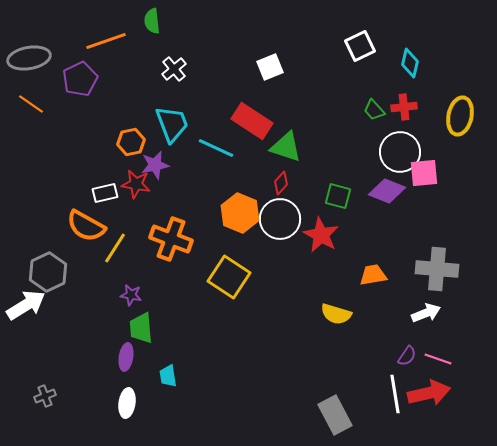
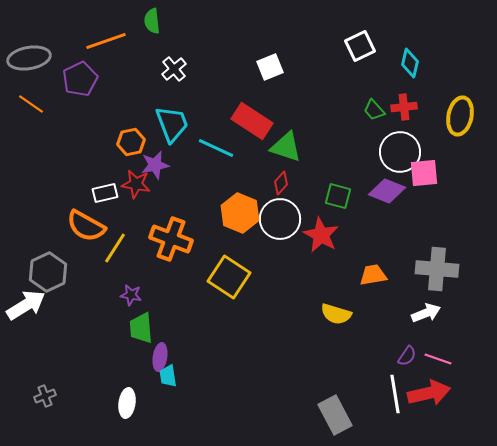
purple ellipse at (126, 357): moved 34 px right
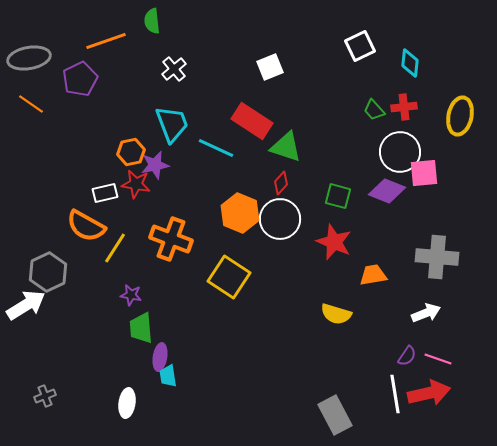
cyan diamond at (410, 63): rotated 8 degrees counterclockwise
orange hexagon at (131, 142): moved 10 px down
red star at (321, 235): moved 13 px right, 7 px down; rotated 6 degrees counterclockwise
gray cross at (437, 269): moved 12 px up
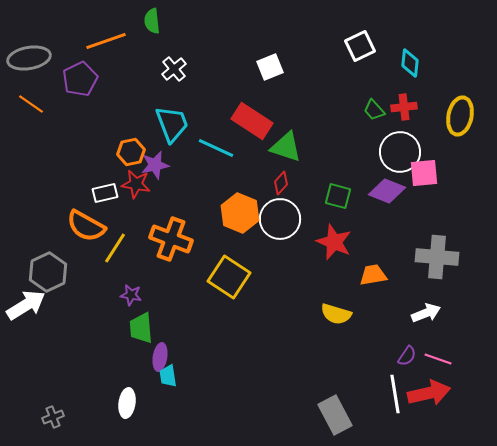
gray cross at (45, 396): moved 8 px right, 21 px down
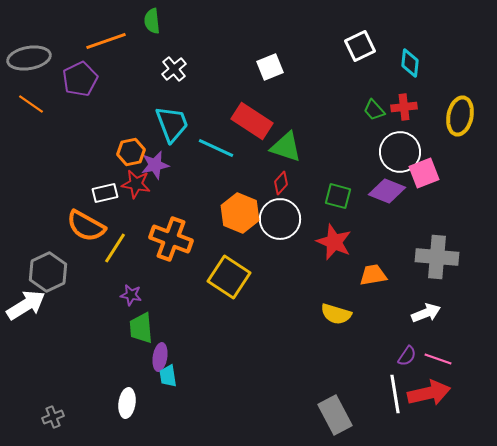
pink square at (424, 173): rotated 16 degrees counterclockwise
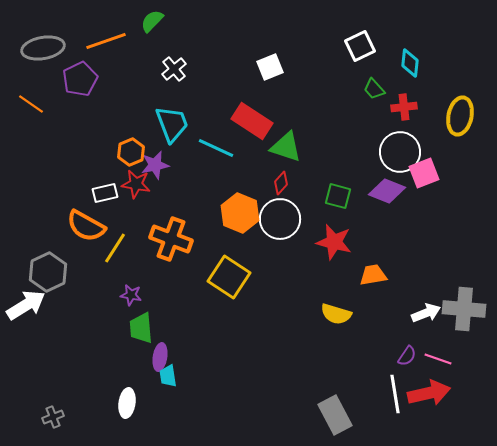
green semicircle at (152, 21): rotated 50 degrees clockwise
gray ellipse at (29, 58): moved 14 px right, 10 px up
green trapezoid at (374, 110): moved 21 px up
orange hexagon at (131, 152): rotated 12 degrees counterclockwise
red star at (334, 242): rotated 9 degrees counterclockwise
gray cross at (437, 257): moved 27 px right, 52 px down
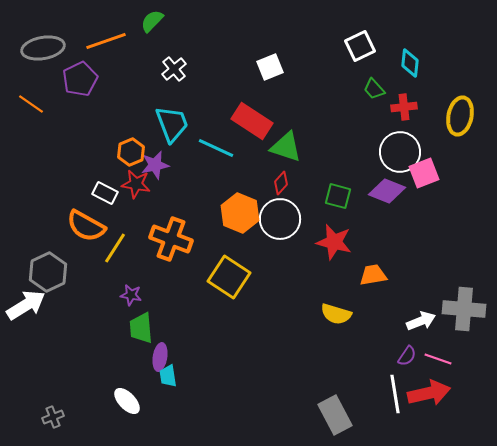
white rectangle at (105, 193): rotated 40 degrees clockwise
white arrow at (426, 313): moved 5 px left, 8 px down
white ellipse at (127, 403): moved 2 px up; rotated 52 degrees counterclockwise
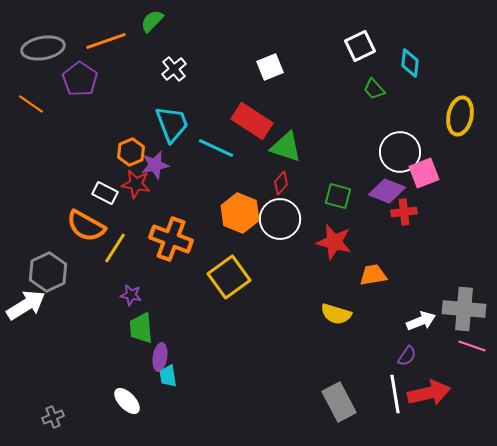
purple pentagon at (80, 79): rotated 12 degrees counterclockwise
red cross at (404, 107): moved 105 px down
yellow square at (229, 277): rotated 21 degrees clockwise
pink line at (438, 359): moved 34 px right, 13 px up
gray rectangle at (335, 415): moved 4 px right, 13 px up
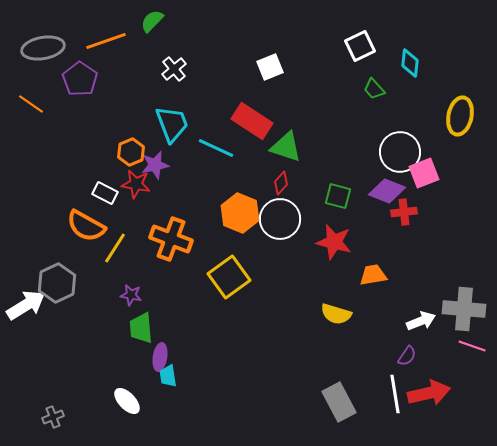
gray hexagon at (48, 272): moved 9 px right, 11 px down
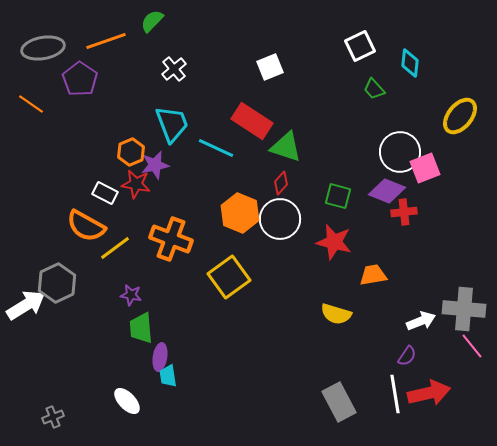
yellow ellipse at (460, 116): rotated 27 degrees clockwise
pink square at (424, 173): moved 1 px right, 5 px up
yellow line at (115, 248): rotated 20 degrees clockwise
pink line at (472, 346): rotated 32 degrees clockwise
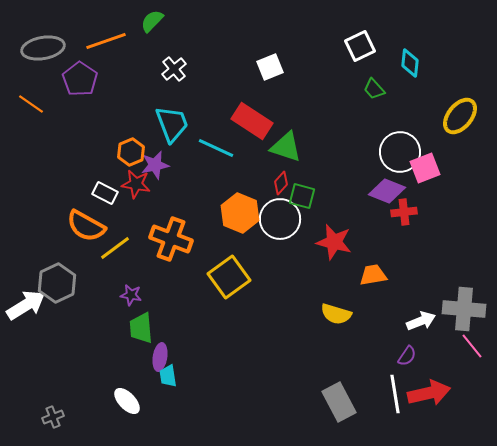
green square at (338, 196): moved 36 px left
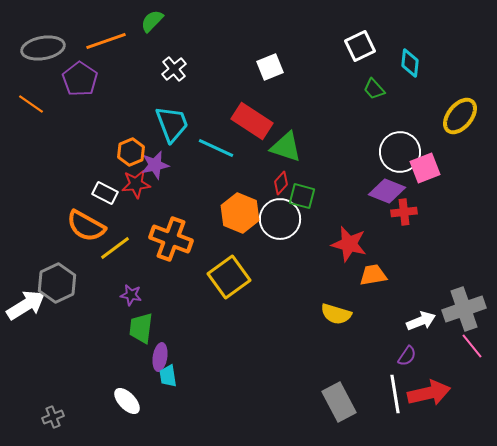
red star at (136, 184): rotated 16 degrees counterclockwise
red star at (334, 242): moved 15 px right, 2 px down
gray cross at (464, 309): rotated 24 degrees counterclockwise
green trapezoid at (141, 328): rotated 12 degrees clockwise
